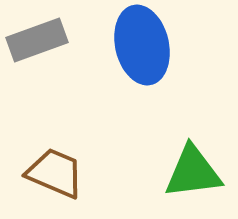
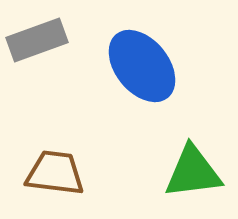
blue ellipse: moved 21 px down; rotated 26 degrees counterclockwise
brown trapezoid: rotated 16 degrees counterclockwise
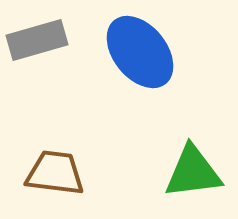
gray rectangle: rotated 4 degrees clockwise
blue ellipse: moved 2 px left, 14 px up
